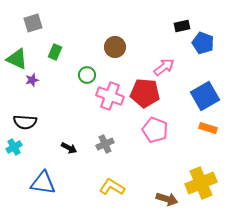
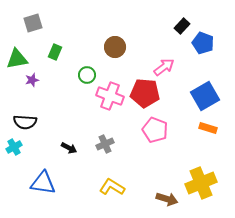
black rectangle: rotated 35 degrees counterclockwise
green triangle: rotated 35 degrees counterclockwise
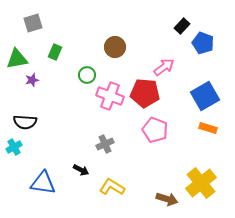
black arrow: moved 12 px right, 22 px down
yellow cross: rotated 16 degrees counterclockwise
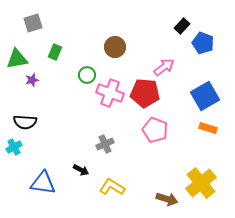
pink cross: moved 3 px up
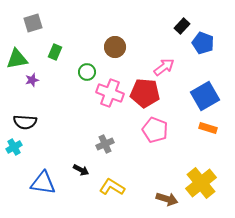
green circle: moved 3 px up
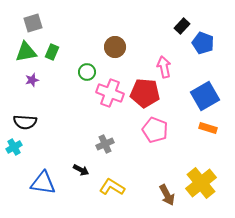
green rectangle: moved 3 px left
green triangle: moved 9 px right, 7 px up
pink arrow: rotated 65 degrees counterclockwise
brown arrow: moved 4 px up; rotated 45 degrees clockwise
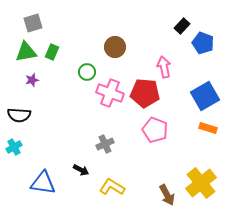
black semicircle: moved 6 px left, 7 px up
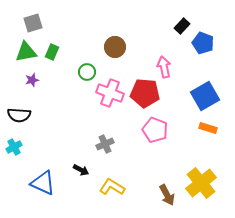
blue triangle: rotated 16 degrees clockwise
